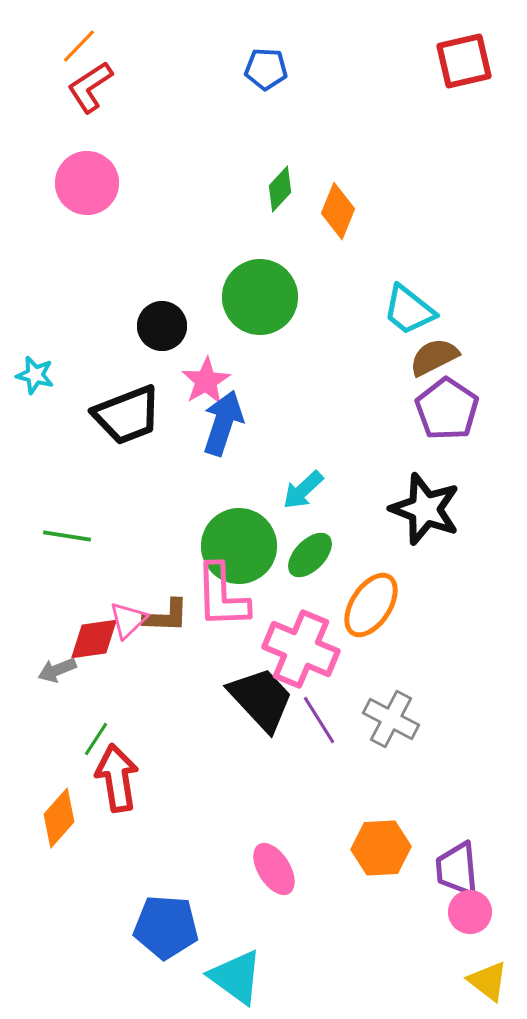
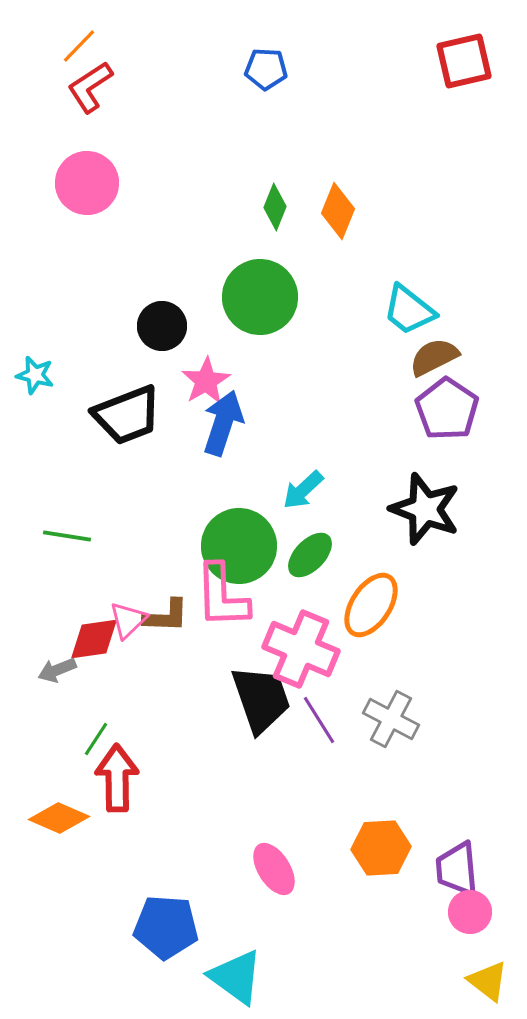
green diamond at (280, 189): moved 5 px left, 18 px down; rotated 21 degrees counterclockwise
black trapezoid at (261, 699): rotated 24 degrees clockwise
red arrow at (117, 778): rotated 8 degrees clockwise
orange diamond at (59, 818): rotated 72 degrees clockwise
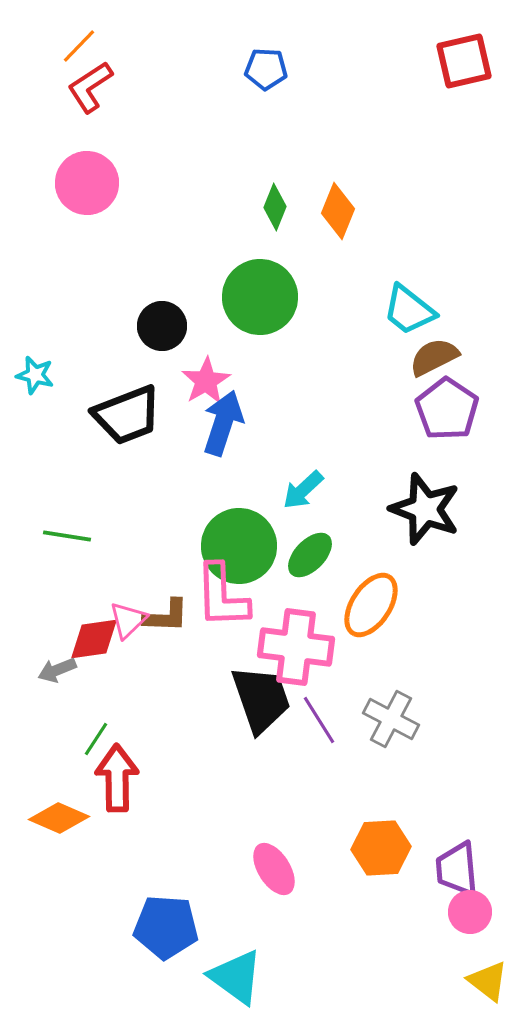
pink cross at (301, 649): moved 5 px left, 2 px up; rotated 16 degrees counterclockwise
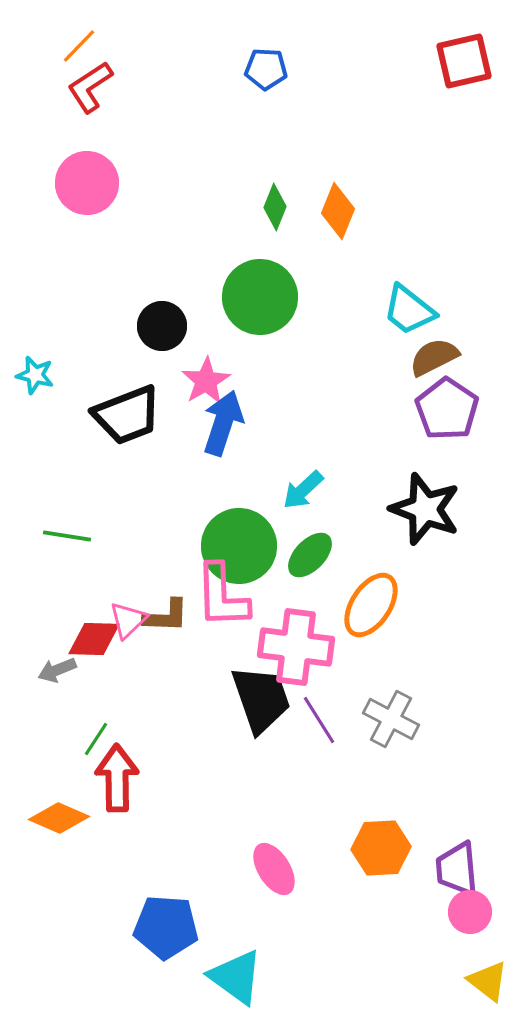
red diamond at (94, 639): rotated 10 degrees clockwise
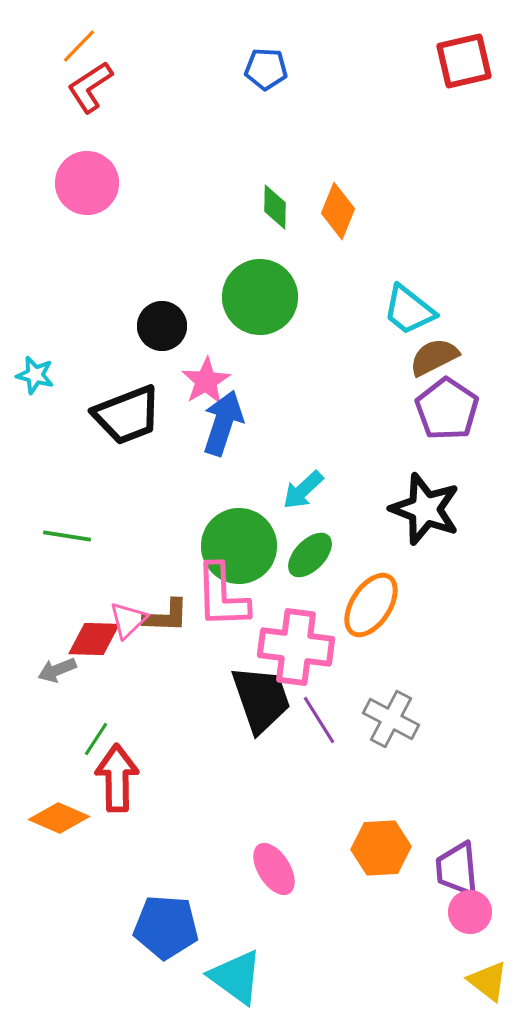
green diamond at (275, 207): rotated 21 degrees counterclockwise
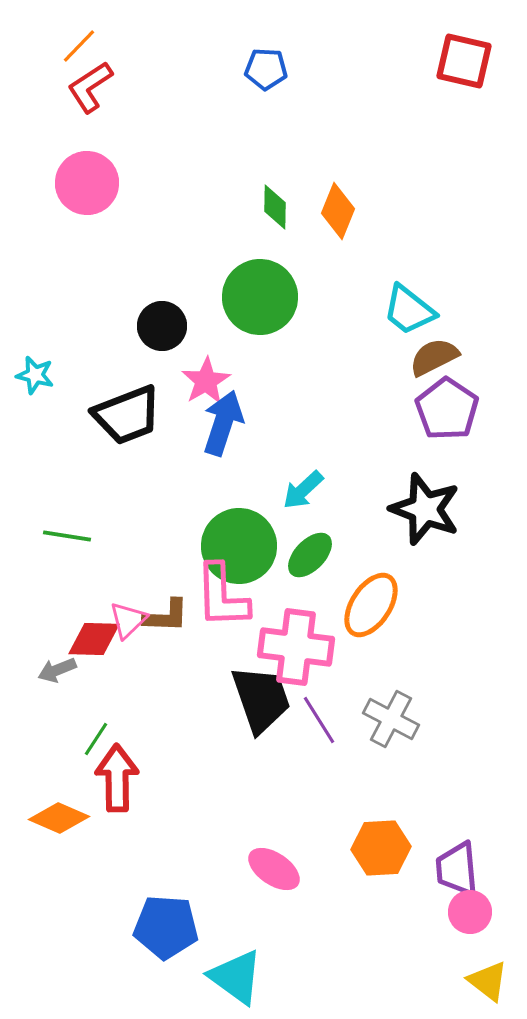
red square at (464, 61): rotated 26 degrees clockwise
pink ellipse at (274, 869): rotated 24 degrees counterclockwise
